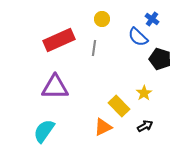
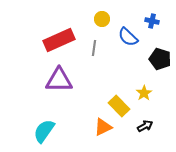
blue cross: moved 2 px down; rotated 24 degrees counterclockwise
blue semicircle: moved 10 px left
purple triangle: moved 4 px right, 7 px up
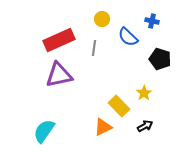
purple triangle: moved 5 px up; rotated 12 degrees counterclockwise
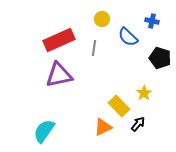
black pentagon: moved 1 px up
black arrow: moved 7 px left, 2 px up; rotated 21 degrees counterclockwise
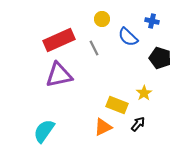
gray line: rotated 35 degrees counterclockwise
yellow rectangle: moved 2 px left, 1 px up; rotated 25 degrees counterclockwise
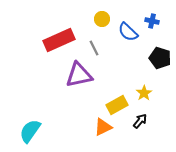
blue semicircle: moved 5 px up
purple triangle: moved 20 px right
yellow rectangle: rotated 50 degrees counterclockwise
black arrow: moved 2 px right, 3 px up
cyan semicircle: moved 14 px left
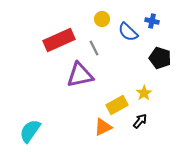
purple triangle: moved 1 px right
